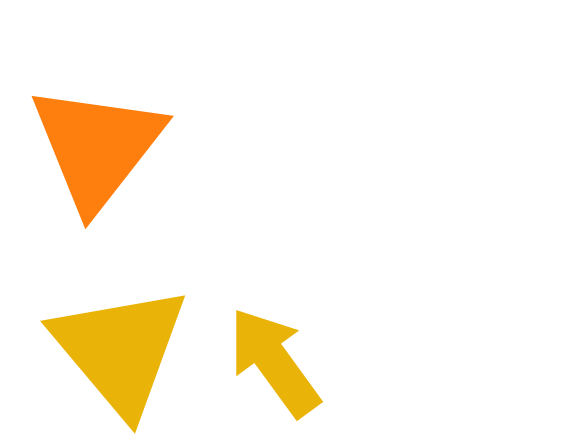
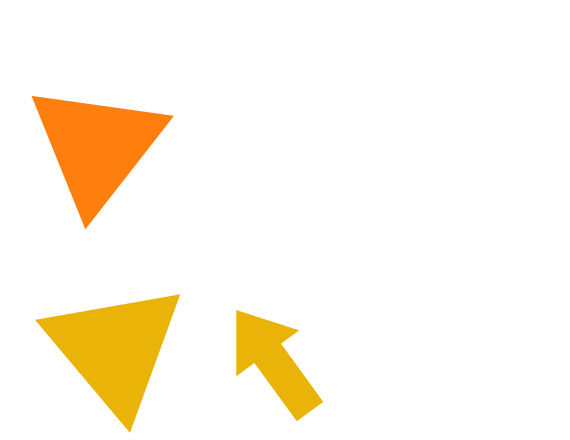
yellow triangle: moved 5 px left, 1 px up
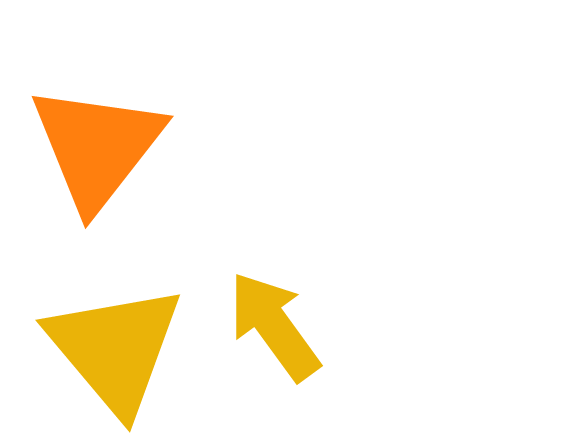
yellow arrow: moved 36 px up
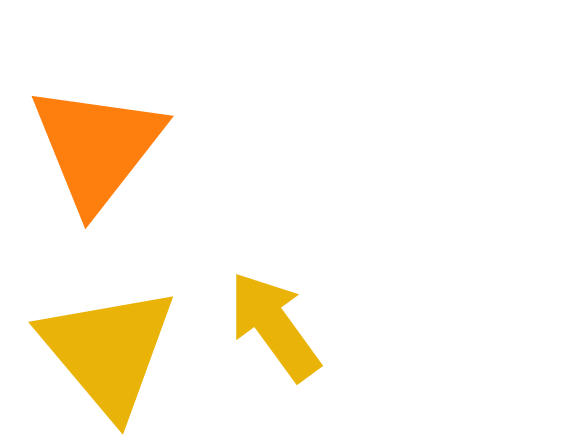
yellow triangle: moved 7 px left, 2 px down
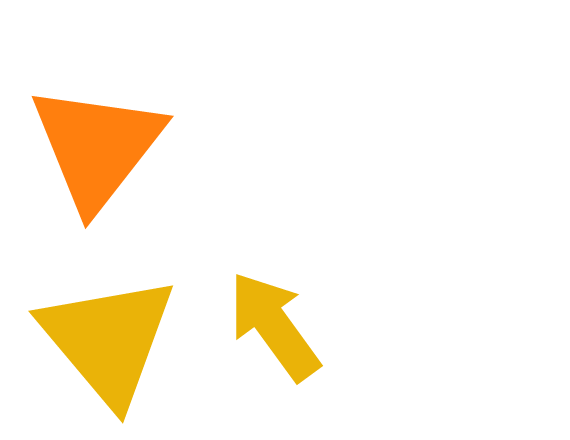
yellow triangle: moved 11 px up
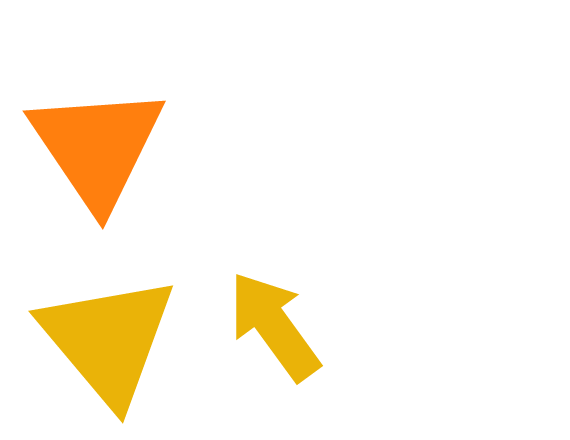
orange triangle: rotated 12 degrees counterclockwise
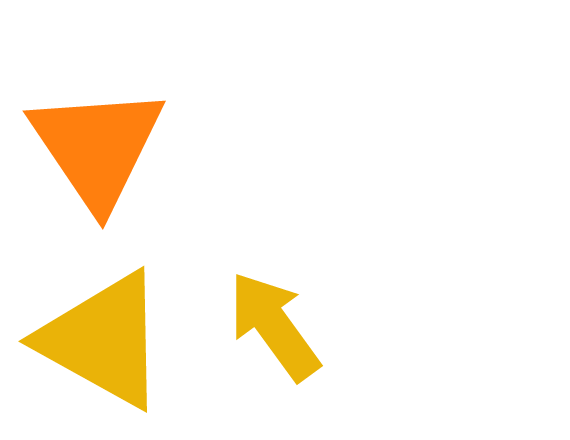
yellow triangle: moved 5 px left; rotated 21 degrees counterclockwise
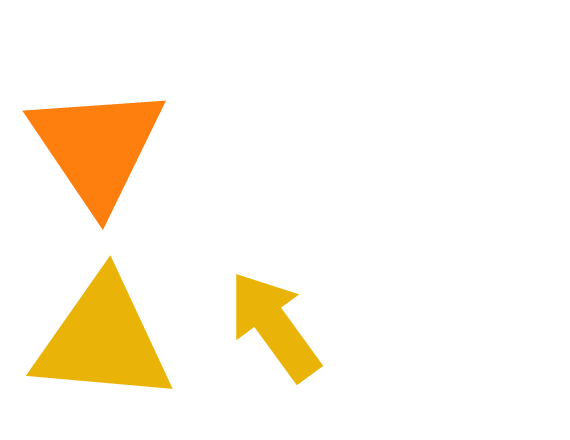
yellow triangle: rotated 24 degrees counterclockwise
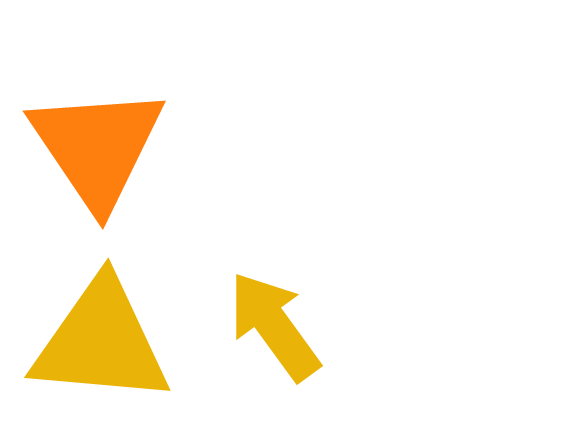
yellow triangle: moved 2 px left, 2 px down
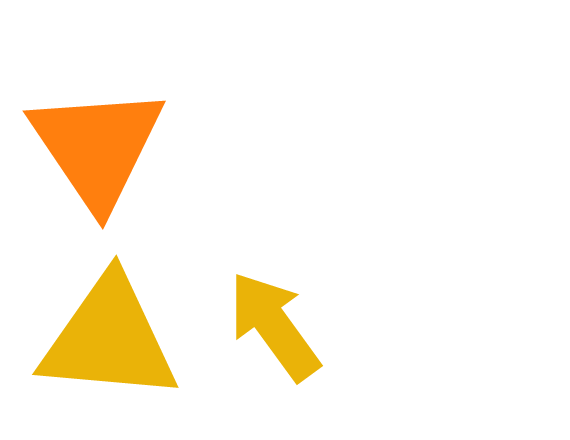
yellow triangle: moved 8 px right, 3 px up
